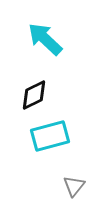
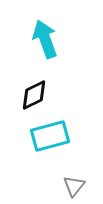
cyan arrow: rotated 27 degrees clockwise
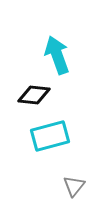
cyan arrow: moved 12 px right, 16 px down
black diamond: rotated 32 degrees clockwise
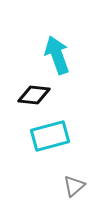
gray triangle: rotated 10 degrees clockwise
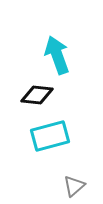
black diamond: moved 3 px right
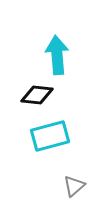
cyan arrow: rotated 15 degrees clockwise
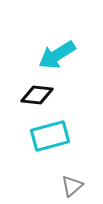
cyan arrow: rotated 117 degrees counterclockwise
gray triangle: moved 2 px left
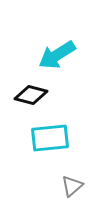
black diamond: moved 6 px left; rotated 8 degrees clockwise
cyan rectangle: moved 2 px down; rotated 9 degrees clockwise
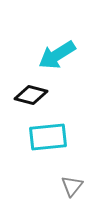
cyan rectangle: moved 2 px left, 1 px up
gray triangle: rotated 10 degrees counterclockwise
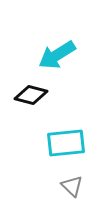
cyan rectangle: moved 18 px right, 6 px down
gray triangle: rotated 25 degrees counterclockwise
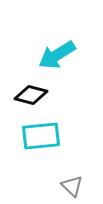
cyan rectangle: moved 25 px left, 7 px up
